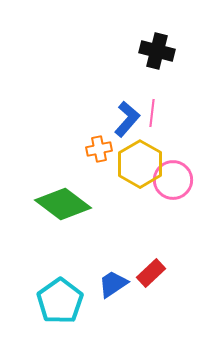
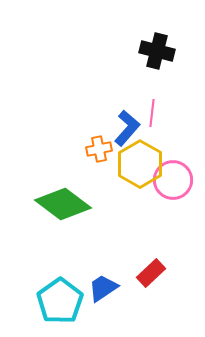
blue L-shape: moved 9 px down
blue trapezoid: moved 10 px left, 4 px down
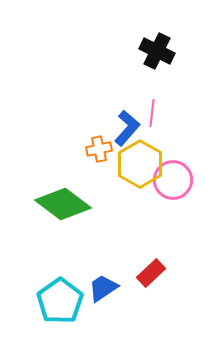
black cross: rotated 12 degrees clockwise
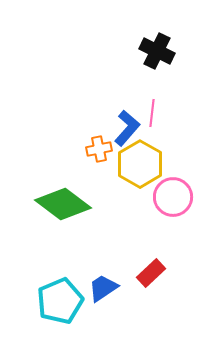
pink circle: moved 17 px down
cyan pentagon: rotated 12 degrees clockwise
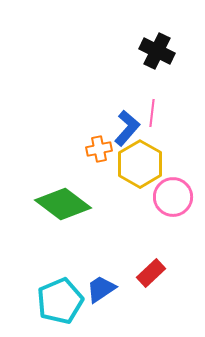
blue trapezoid: moved 2 px left, 1 px down
